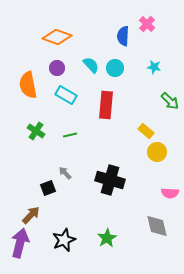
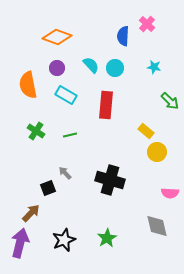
brown arrow: moved 2 px up
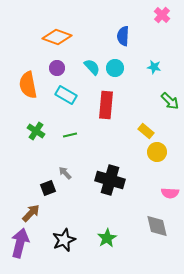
pink cross: moved 15 px right, 9 px up
cyan semicircle: moved 1 px right, 2 px down
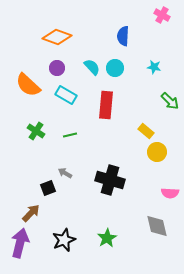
pink cross: rotated 14 degrees counterclockwise
orange semicircle: rotated 36 degrees counterclockwise
gray arrow: rotated 16 degrees counterclockwise
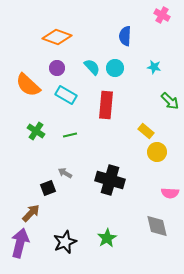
blue semicircle: moved 2 px right
black star: moved 1 px right, 2 px down
